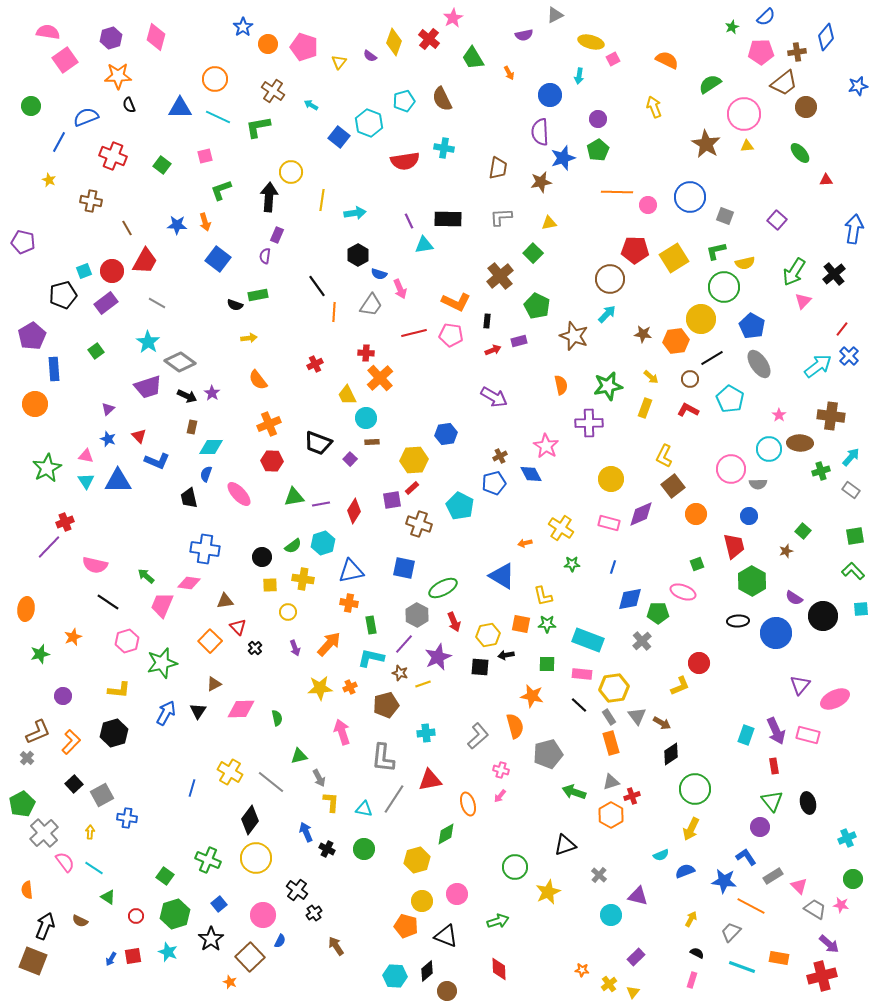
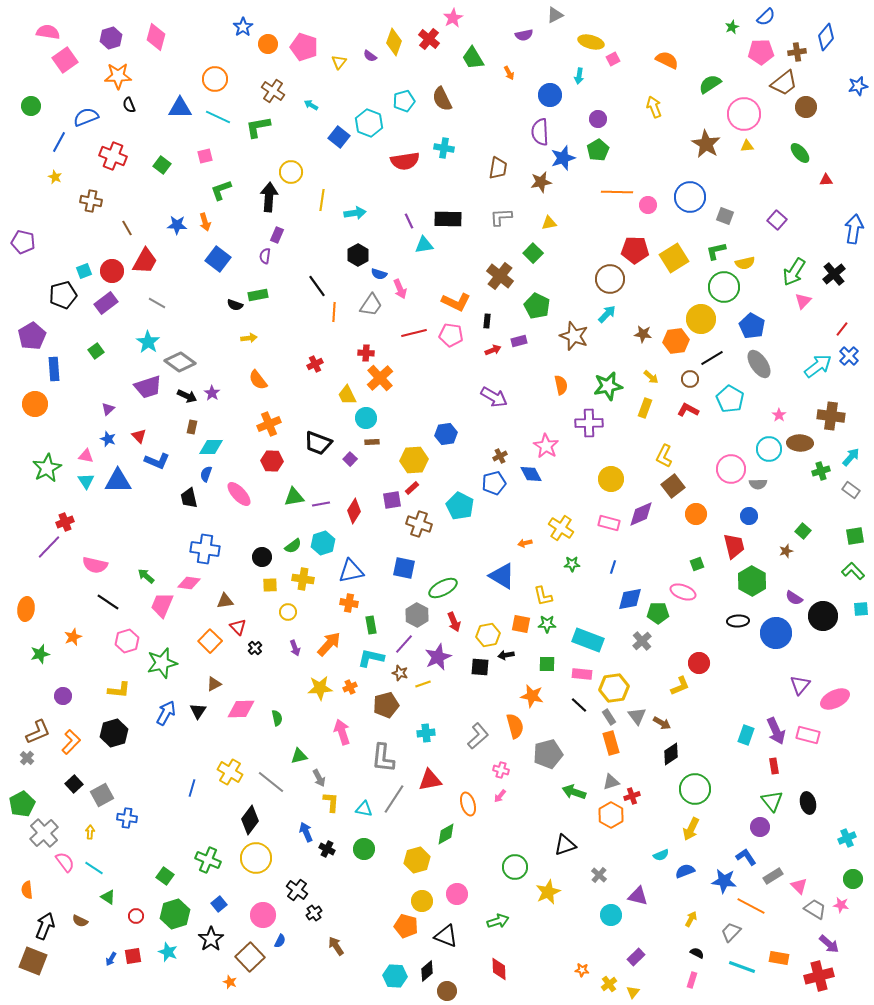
yellow star at (49, 180): moved 6 px right, 3 px up
brown cross at (500, 276): rotated 12 degrees counterclockwise
red cross at (822, 976): moved 3 px left
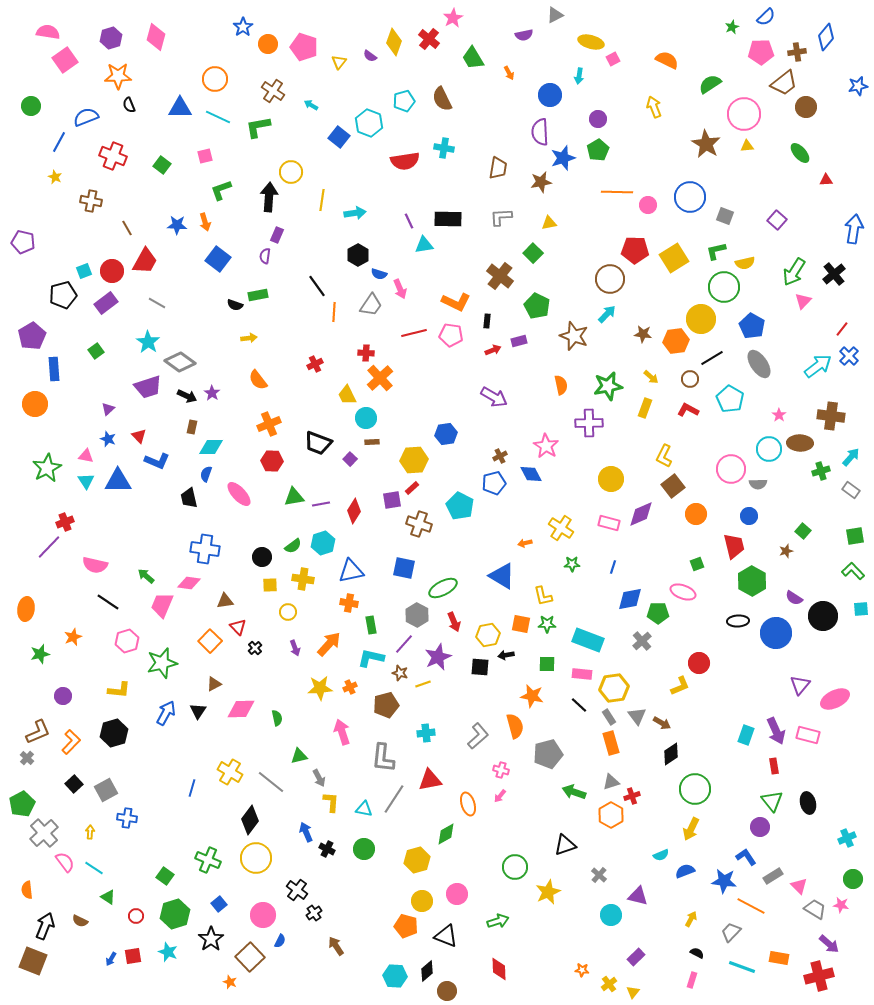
gray square at (102, 795): moved 4 px right, 5 px up
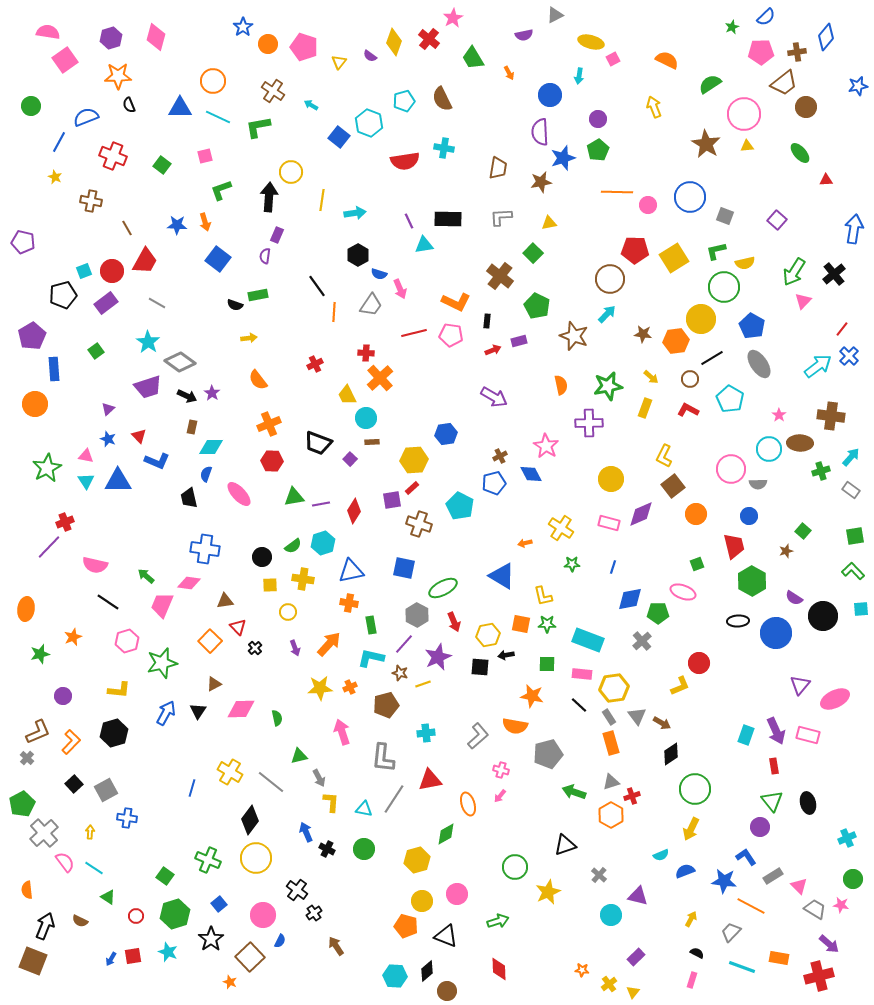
orange circle at (215, 79): moved 2 px left, 2 px down
orange semicircle at (515, 726): rotated 115 degrees clockwise
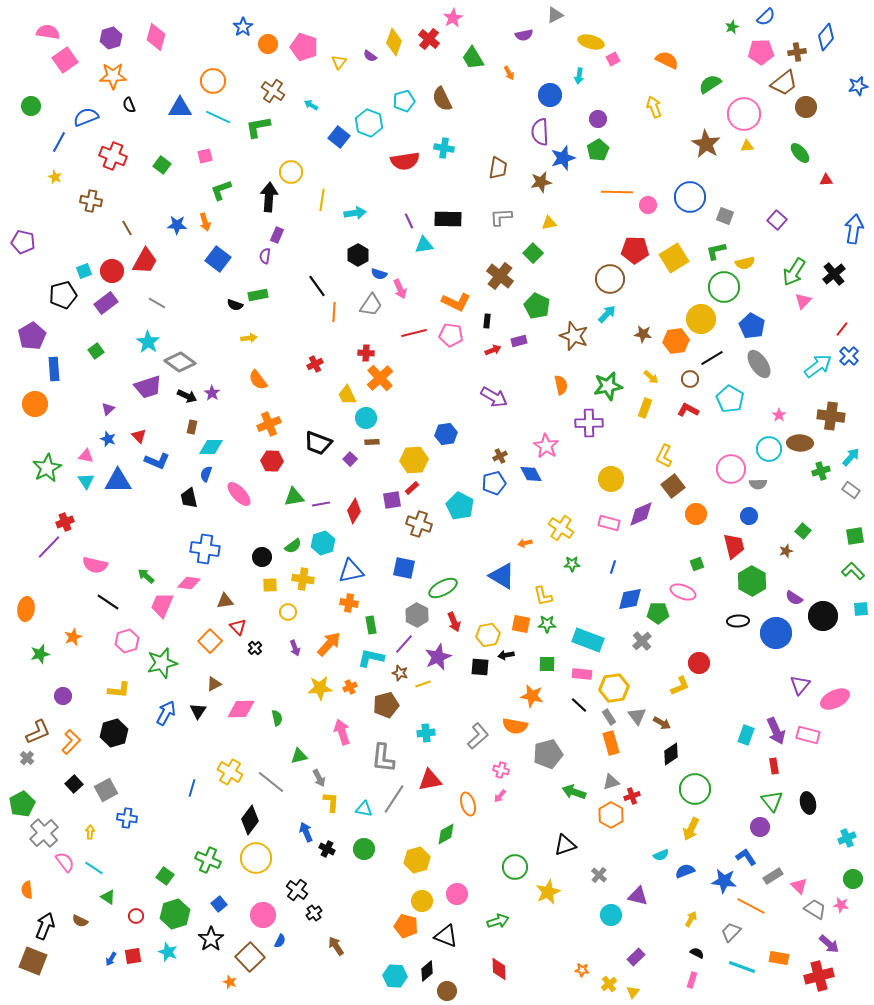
orange star at (118, 76): moved 5 px left
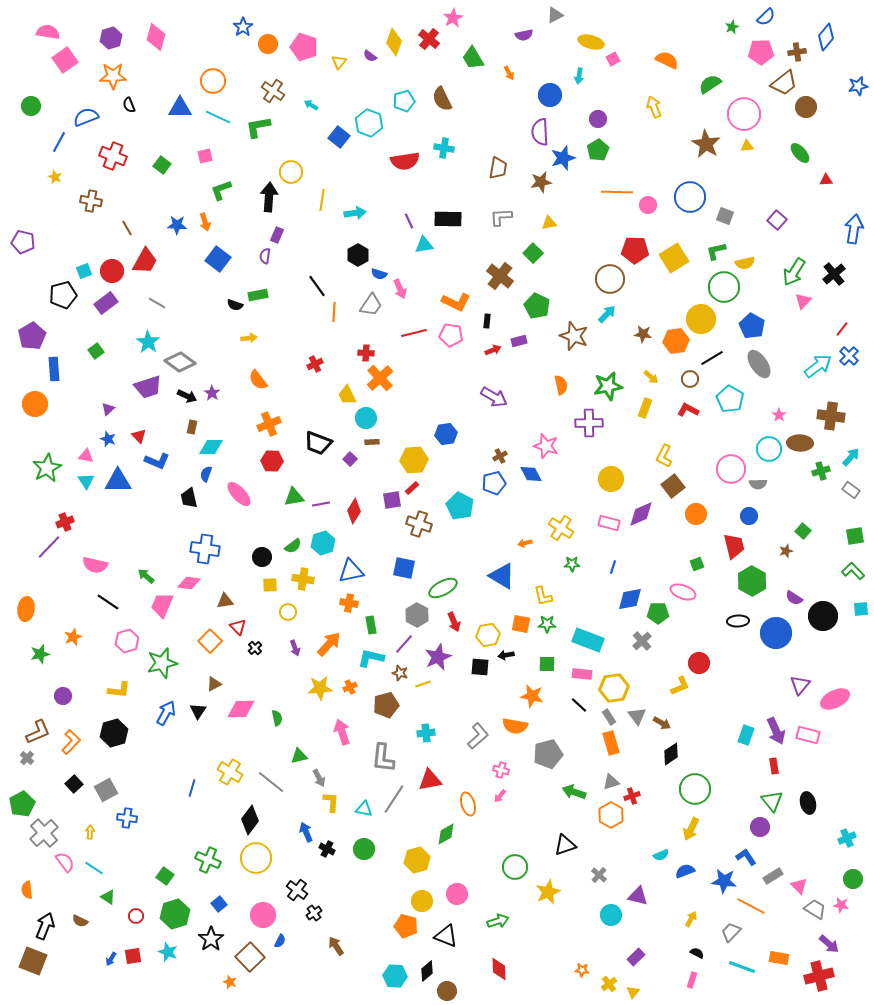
pink star at (546, 446): rotated 15 degrees counterclockwise
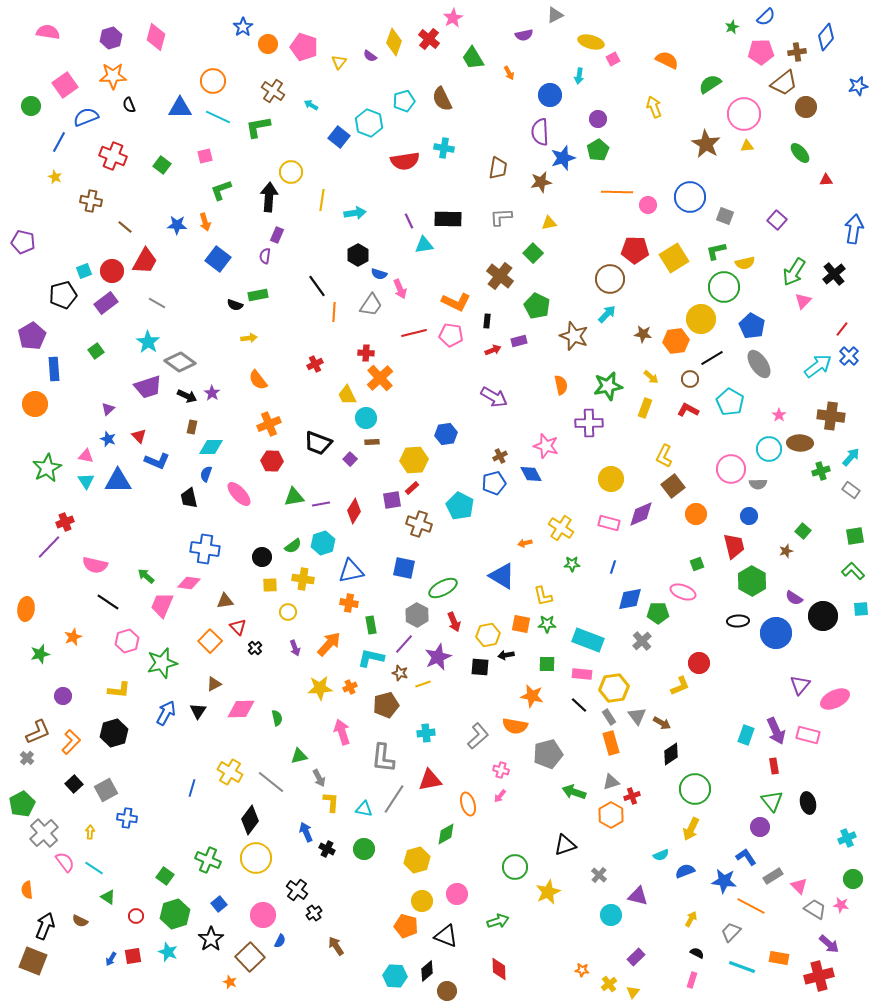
pink square at (65, 60): moved 25 px down
brown line at (127, 228): moved 2 px left, 1 px up; rotated 21 degrees counterclockwise
cyan pentagon at (730, 399): moved 3 px down
